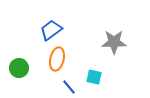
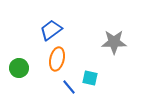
cyan square: moved 4 px left, 1 px down
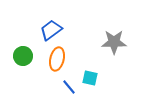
green circle: moved 4 px right, 12 px up
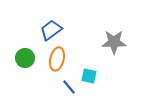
green circle: moved 2 px right, 2 px down
cyan square: moved 1 px left, 2 px up
